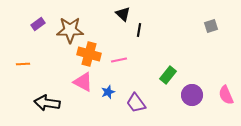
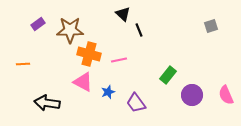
black line: rotated 32 degrees counterclockwise
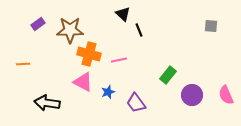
gray square: rotated 24 degrees clockwise
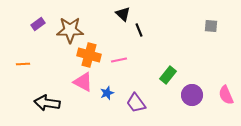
orange cross: moved 1 px down
blue star: moved 1 px left, 1 px down
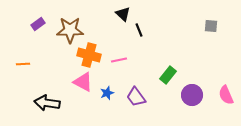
purple trapezoid: moved 6 px up
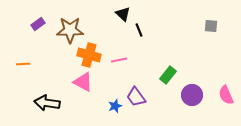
blue star: moved 8 px right, 13 px down
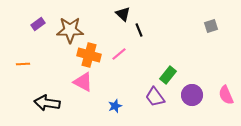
gray square: rotated 24 degrees counterclockwise
pink line: moved 6 px up; rotated 28 degrees counterclockwise
purple trapezoid: moved 19 px right
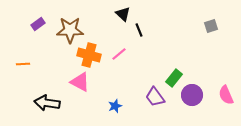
green rectangle: moved 6 px right, 3 px down
pink triangle: moved 3 px left
